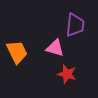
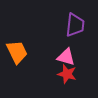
pink triangle: moved 11 px right, 9 px down
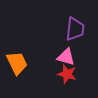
purple trapezoid: moved 4 px down
orange trapezoid: moved 11 px down
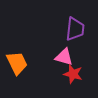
pink triangle: moved 2 px left
red star: moved 6 px right
